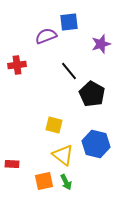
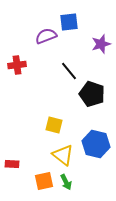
black pentagon: rotated 10 degrees counterclockwise
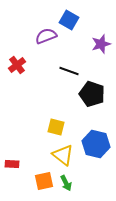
blue square: moved 2 px up; rotated 36 degrees clockwise
red cross: rotated 30 degrees counterclockwise
black line: rotated 30 degrees counterclockwise
yellow square: moved 2 px right, 2 px down
green arrow: moved 1 px down
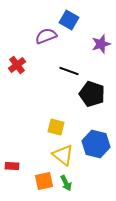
red rectangle: moved 2 px down
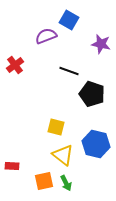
purple star: rotated 30 degrees clockwise
red cross: moved 2 px left
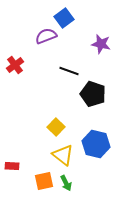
blue square: moved 5 px left, 2 px up; rotated 24 degrees clockwise
black pentagon: moved 1 px right
yellow square: rotated 30 degrees clockwise
